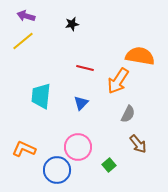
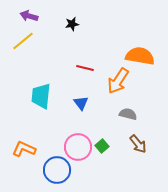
purple arrow: moved 3 px right
blue triangle: rotated 21 degrees counterclockwise
gray semicircle: rotated 102 degrees counterclockwise
green square: moved 7 px left, 19 px up
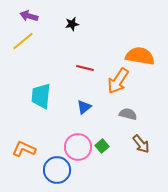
blue triangle: moved 3 px right, 4 px down; rotated 28 degrees clockwise
brown arrow: moved 3 px right
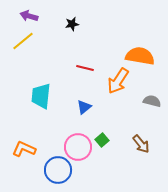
gray semicircle: moved 24 px right, 13 px up
green square: moved 6 px up
blue circle: moved 1 px right
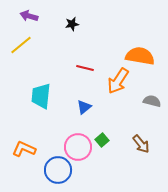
yellow line: moved 2 px left, 4 px down
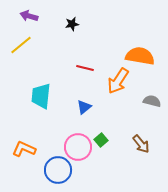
green square: moved 1 px left
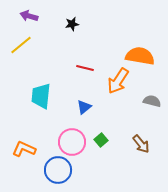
pink circle: moved 6 px left, 5 px up
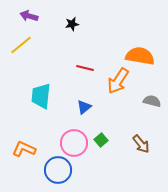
pink circle: moved 2 px right, 1 px down
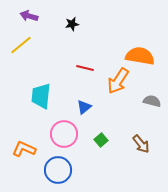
pink circle: moved 10 px left, 9 px up
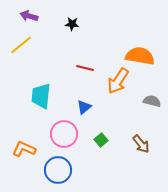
black star: rotated 16 degrees clockwise
